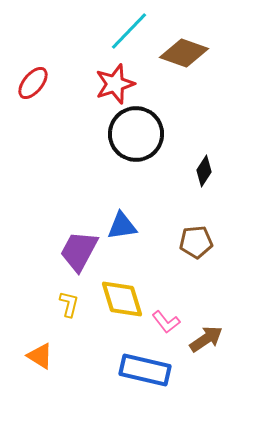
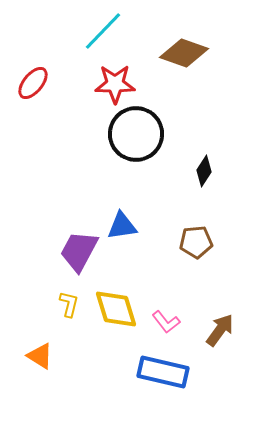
cyan line: moved 26 px left
red star: rotated 18 degrees clockwise
yellow diamond: moved 6 px left, 10 px down
brown arrow: moved 14 px right, 9 px up; rotated 20 degrees counterclockwise
blue rectangle: moved 18 px right, 2 px down
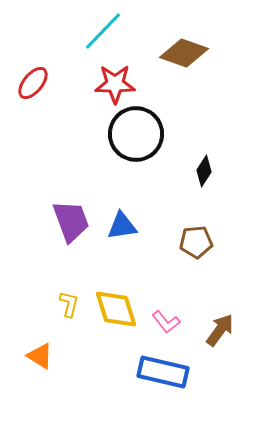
purple trapezoid: moved 8 px left, 30 px up; rotated 132 degrees clockwise
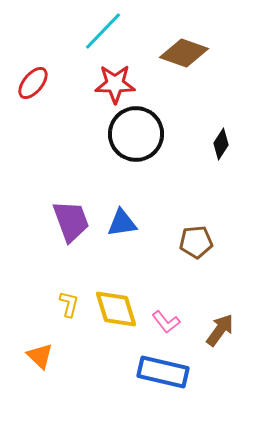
black diamond: moved 17 px right, 27 px up
blue triangle: moved 3 px up
orange triangle: rotated 12 degrees clockwise
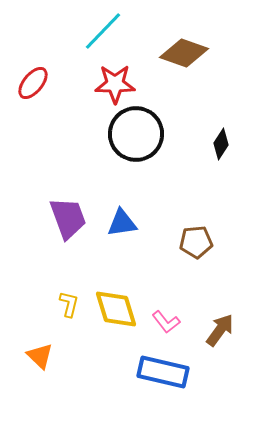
purple trapezoid: moved 3 px left, 3 px up
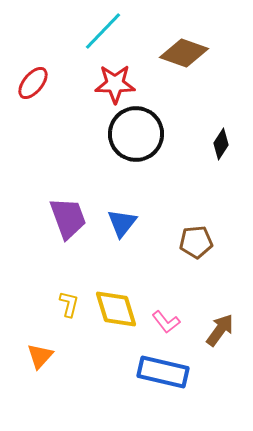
blue triangle: rotated 44 degrees counterclockwise
orange triangle: rotated 28 degrees clockwise
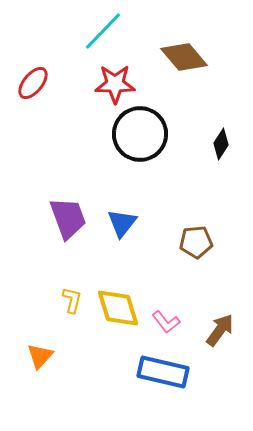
brown diamond: moved 4 px down; rotated 30 degrees clockwise
black circle: moved 4 px right
yellow L-shape: moved 3 px right, 4 px up
yellow diamond: moved 2 px right, 1 px up
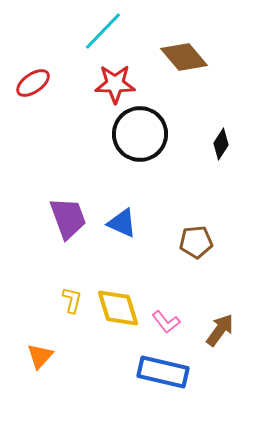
red ellipse: rotated 16 degrees clockwise
blue triangle: rotated 44 degrees counterclockwise
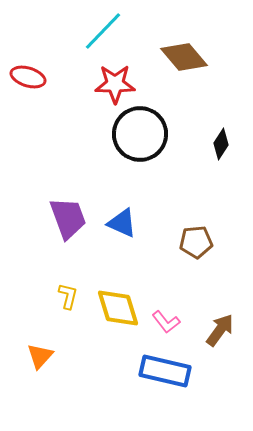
red ellipse: moved 5 px left, 6 px up; rotated 52 degrees clockwise
yellow L-shape: moved 4 px left, 4 px up
blue rectangle: moved 2 px right, 1 px up
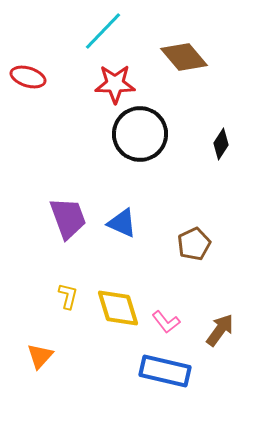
brown pentagon: moved 2 px left, 2 px down; rotated 20 degrees counterclockwise
